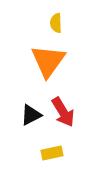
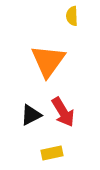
yellow semicircle: moved 16 px right, 7 px up
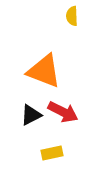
orange triangle: moved 4 px left, 10 px down; rotated 45 degrees counterclockwise
red arrow: rotated 32 degrees counterclockwise
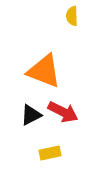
yellow rectangle: moved 2 px left
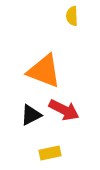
red arrow: moved 1 px right, 2 px up
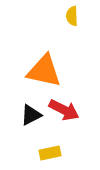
orange triangle: rotated 9 degrees counterclockwise
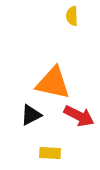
orange triangle: moved 9 px right, 12 px down
red arrow: moved 15 px right, 6 px down
yellow rectangle: rotated 15 degrees clockwise
